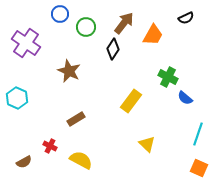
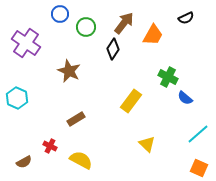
cyan line: rotated 30 degrees clockwise
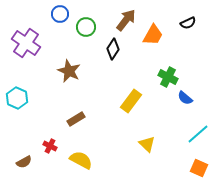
black semicircle: moved 2 px right, 5 px down
brown arrow: moved 2 px right, 3 px up
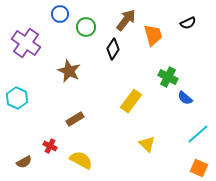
orange trapezoid: rotated 45 degrees counterclockwise
brown rectangle: moved 1 px left
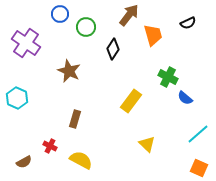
brown arrow: moved 3 px right, 5 px up
brown rectangle: rotated 42 degrees counterclockwise
